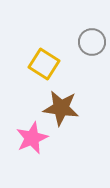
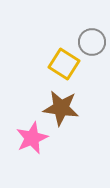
yellow square: moved 20 px right
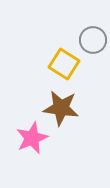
gray circle: moved 1 px right, 2 px up
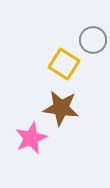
pink star: moved 1 px left
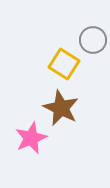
brown star: rotated 18 degrees clockwise
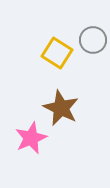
yellow square: moved 7 px left, 11 px up
